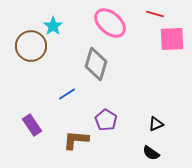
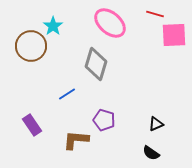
pink square: moved 2 px right, 4 px up
purple pentagon: moved 2 px left; rotated 15 degrees counterclockwise
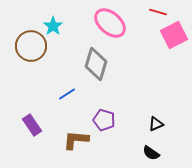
red line: moved 3 px right, 2 px up
pink square: rotated 24 degrees counterclockwise
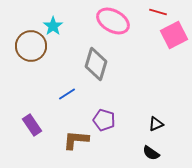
pink ellipse: moved 3 px right, 2 px up; rotated 12 degrees counterclockwise
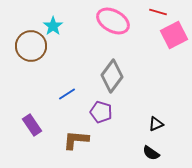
gray diamond: moved 16 px right, 12 px down; rotated 20 degrees clockwise
purple pentagon: moved 3 px left, 8 px up
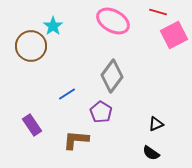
purple pentagon: rotated 15 degrees clockwise
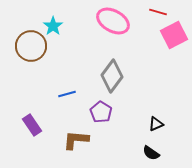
blue line: rotated 18 degrees clockwise
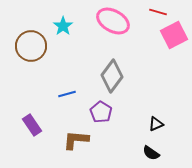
cyan star: moved 10 px right
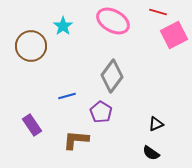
blue line: moved 2 px down
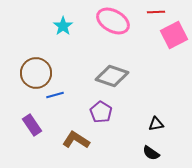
red line: moved 2 px left; rotated 18 degrees counterclockwise
brown circle: moved 5 px right, 27 px down
gray diamond: rotated 72 degrees clockwise
blue line: moved 12 px left, 1 px up
black triangle: rotated 14 degrees clockwise
brown L-shape: rotated 28 degrees clockwise
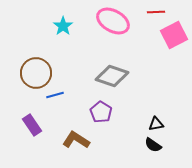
black semicircle: moved 2 px right, 8 px up
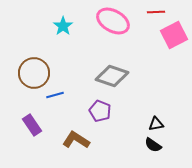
brown circle: moved 2 px left
purple pentagon: moved 1 px left, 1 px up; rotated 10 degrees counterclockwise
